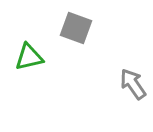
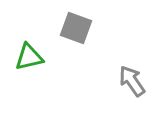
gray arrow: moved 1 px left, 3 px up
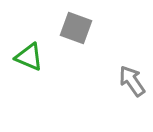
green triangle: rotated 36 degrees clockwise
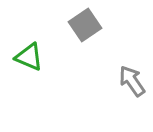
gray square: moved 9 px right, 3 px up; rotated 36 degrees clockwise
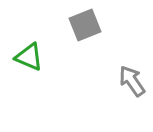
gray square: rotated 12 degrees clockwise
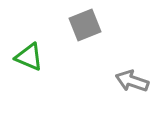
gray arrow: rotated 36 degrees counterclockwise
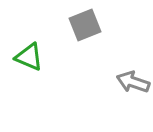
gray arrow: moved 1 px right, 1 px down
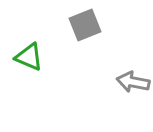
gray arrow: rotated 8 degrees counterclockwise
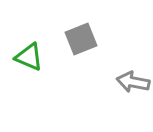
gray square: moved 4 px left, 14 px down
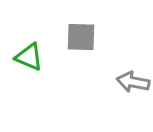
gray square: moved 2 px up; rotated 24 degrees clockwise
